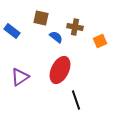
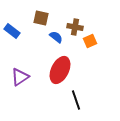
orange square: moved 10 px left
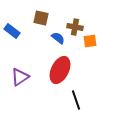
blue semicircle: moved 2 px right, 1 px down
orange square: rotated 16 degrees clockwise
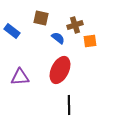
brown cross: moved 2 px up; rotated 28 degrees counterclockwise
purple triangle: rotated 30 degrees clockwise
black line: moved 7 px left, 5 px down; rotated 18 degrees clockwise
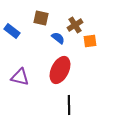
brown cross: rotated 14 degrees counterclockwise
purple triangle: rotated 18 degrees clockwise
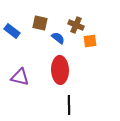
brown square: moved 1 px left, 5 px down
brown cross: moved 1 px right; rotated 35 degrees counterclockwise
red ellipse: rotated 28 degrees counterclockwise
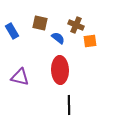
blue rectangle: rotated 21 degrees clockwise
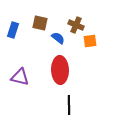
blue rectangle: moved 1 px right, 1 px up; rotated 49 degrees clockwise
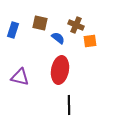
red ellipse: rotated 12 degrees clockwise
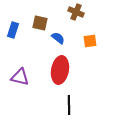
brown cross: moved 13 px up
